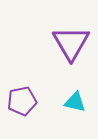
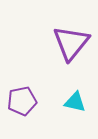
purple triangle: rotated 9 degrees clockwise
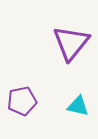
cyan triangle: moved 3 px right, 4 px down
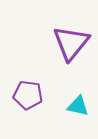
purple pentagon: moved 6 px right, 6 px up; rotated 20 degrees clockwise
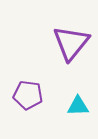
cyan triangle: rotated 15 degrees counterclockwise
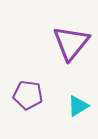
cyan triangle: rotated 30 degrees counterclockwise
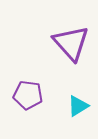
purple triangle: rotated 21 degrees counterclockwise
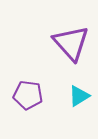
cyan triangle: moved 1 px right, 10 px up
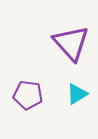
cyan triangle: moved 2 px left, 2 px up
